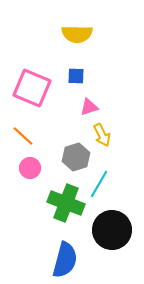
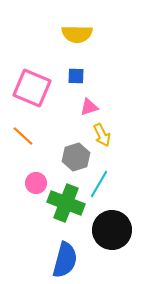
pink circle: moved 6 px right, 15 px down
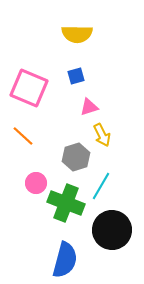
blue square: rotated 18 degrees counterclockwise
pink square: moved 3 px left
cyan line: moved 2 px right, 2 px down
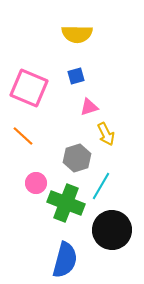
yellow arrow: moved 4 px right, 1 px up
gray hexagon: moved 1 px right, 1 px down
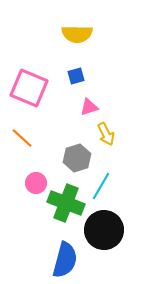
orange line: moved 1 px left, 2 px down
black circle: moved 8 px left
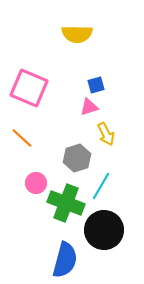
blue square: moved 20 px right, 9 px down
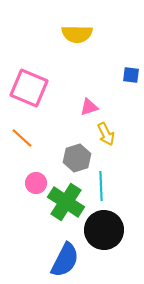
blue square: moved 35 px right, 10 px up; rotated 24 degrees clockwise
cyan line: rotated 32 degrees counterclockwise
green cross: moved 1 px up; rotated 12 degrees clockwise
blue semicircle: rotated 12 degrees clockwise
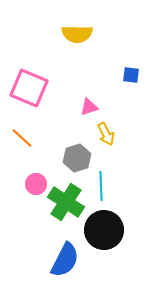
pink circle: moved 1 px down
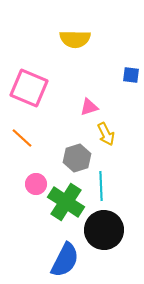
yellow semicircle: moved 2 px left, 5 px down
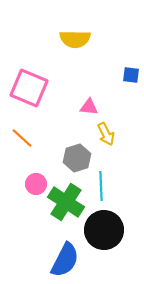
pink triangle: rotated 24 degrees clockwise
